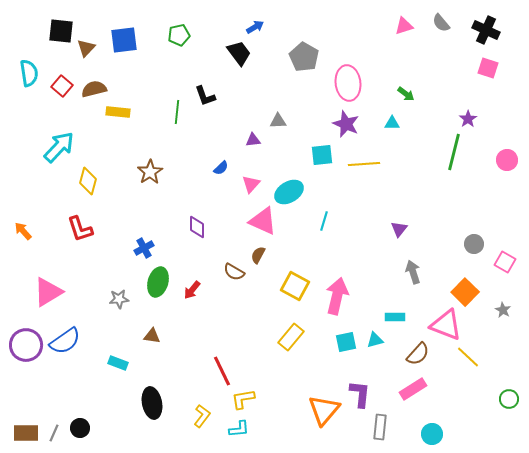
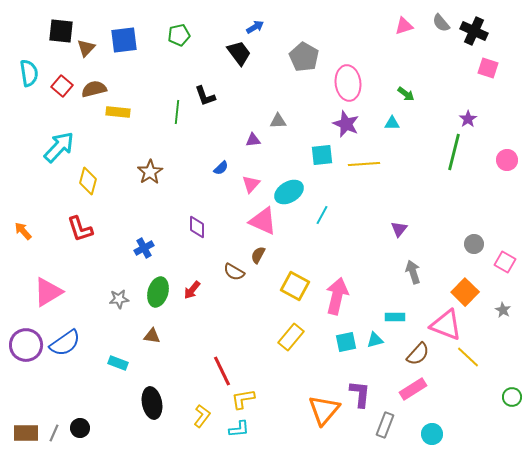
black cross at (486, 30): moved 12 px left, 1 px down
cyan line at (324, 221): moved 2 px left, 6 px up; rotated 12 degrees clockwise
green ellipse at (158, 282): moved 10 px down
blue semicircle at (65, 341): moved 2 px down
green circle at (509, 399): moved 3 px right, 2 px up
gray rectangle at (380, 427): moved 5 px right, 2 px up; rotated 15 degrees clockwise
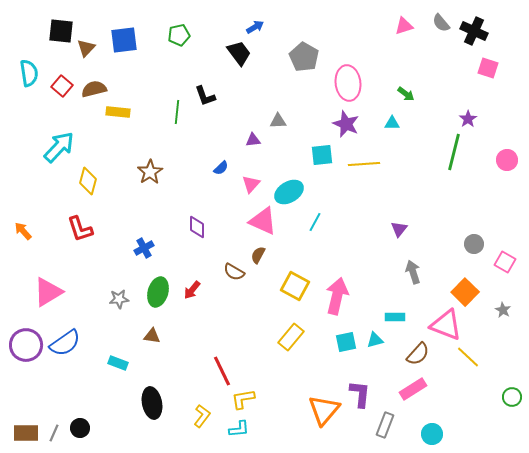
cyan line at (322, 215): moved 7 px left, 7 px down
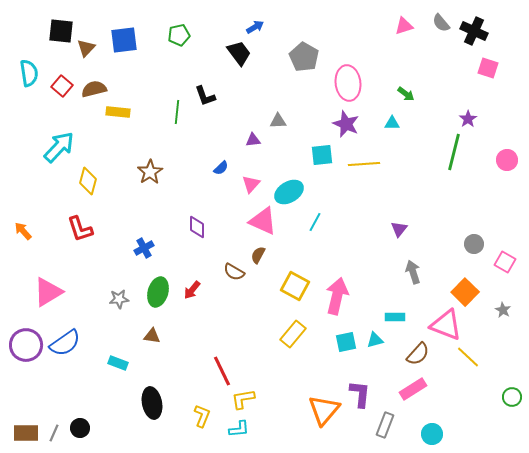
yellow rectangle at (291, 337): moved 2 px right, 3 px up
yellow L-shape at (202, 416): rotated 15 degrees counterclockwise
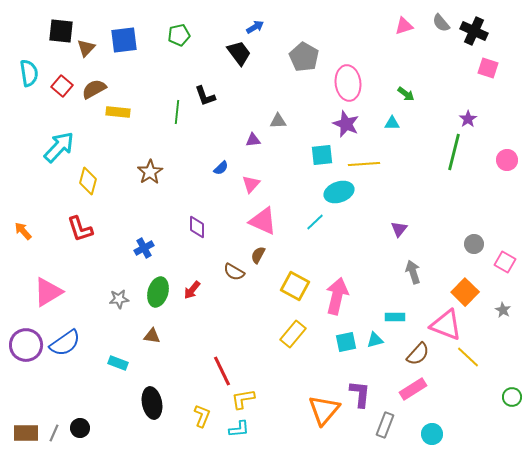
brown semicircle at (94, 89): rotated 15 degrees counterclockwise
cyan ellipse at (289, 192): moved 50 px right; rotated 12 degrees clockwise
cyan line at (315, 222): rotated 18 degrees clockwise
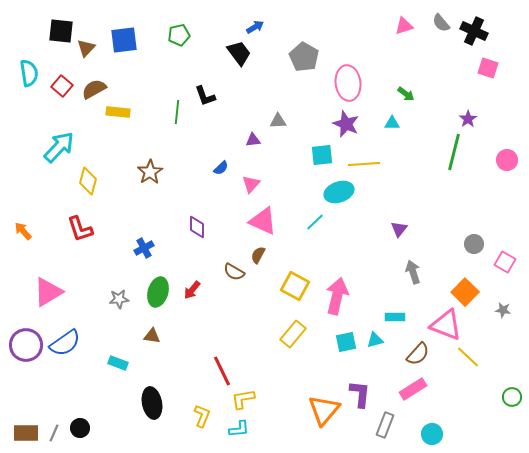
gray star at (503, 310): rotated 21 degrees counterclockwise
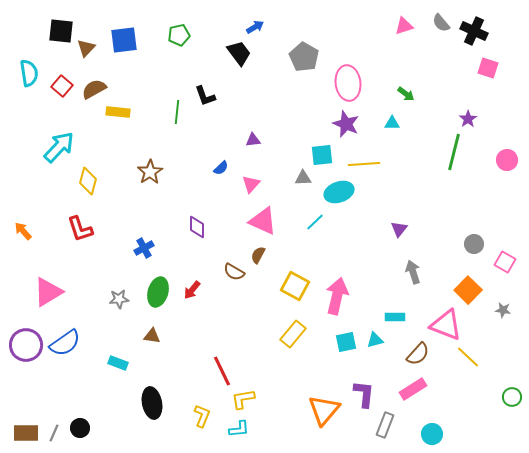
gray triangle at (278, 121): moved 25 px right, 57 px down
orange square at (465, 292): moved 3 px right, 2 px up
purple L-shape at (360, 394): moved 4 px right
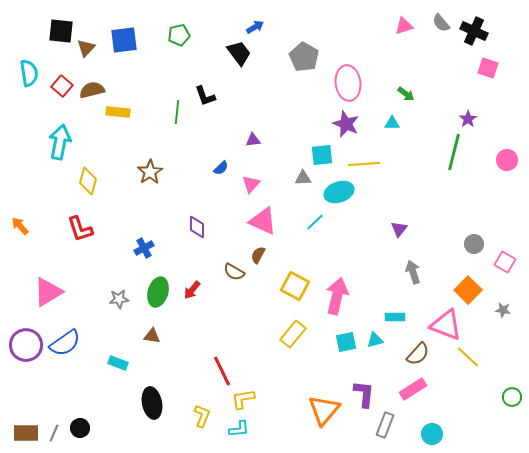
brown semicircle at (94, 89): moved 2 px left, 1 px down; rotated 15 degrees clockwise
cyan arrow at (59, 147): moved 1 px right, 5 px up; rotated 32 degrees counterclockwise
orange arrow at (23, 231): moved 3 px left, 5 px up
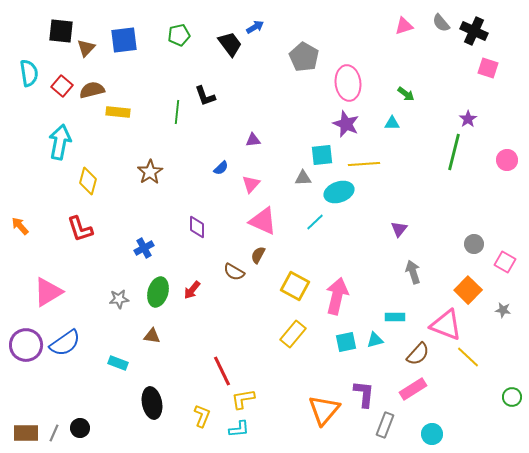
black trapezoid at (239, 53): moved 9 px left, 9 px up
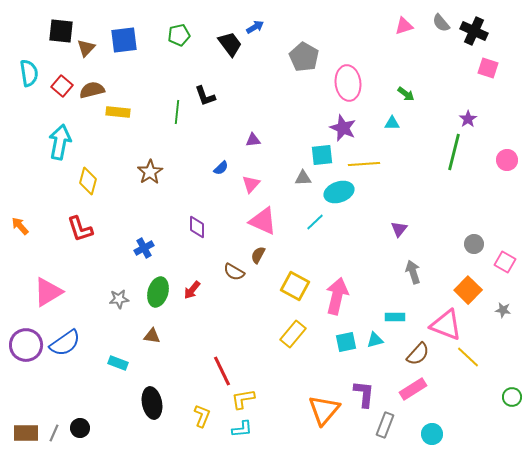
purple star at (346, 124): moved 3 px left, 4 px down
cyan L-shape at (239, 429): moved 3 px right
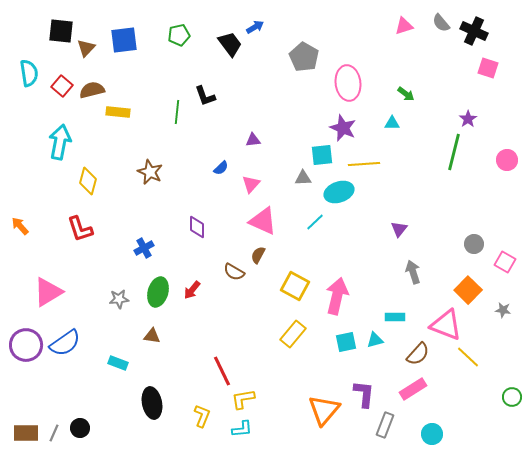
brown star at (150, 172): rotated 15 degrees counterclockwise
